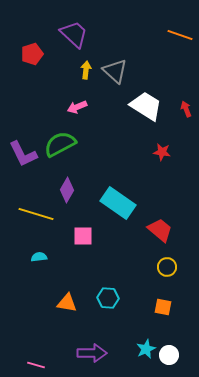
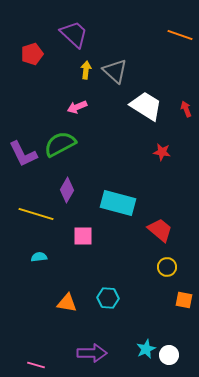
cyan rectangle: rotated 20 degrees counterclockwise
orange square: moved 21 px right, 7 px up
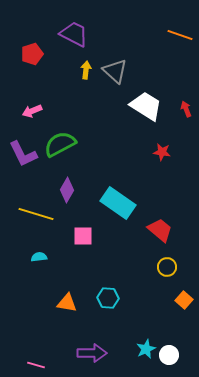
purple trapezoid: rotated 16 degrees counterclockwise
pink arrow: moved 45 px left, 4 px down
cyan rectangle: rotated 20 degrees clockwise
orange square: rotated 30 degrees clockwise
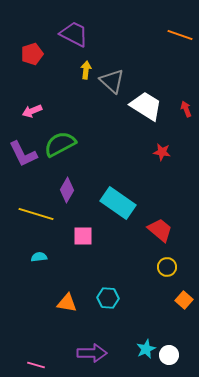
gray triangle: moved 3 px left, 10 px down
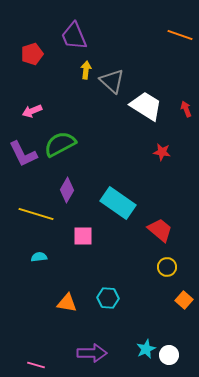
purple trapezoid: moved 2 px down; rotated 140 degrees counterclockwise
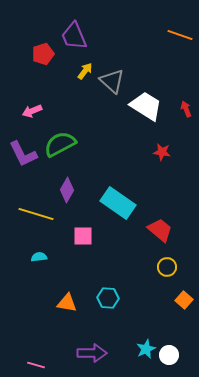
red pentagon: moved 11 px right
yellow arrow: moved 1 px left, 1 px down; rotated 30 degrees clockwise
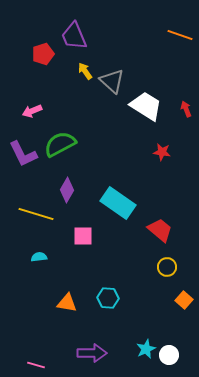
yellow arrow: rotated 72 degrees counterclockwise
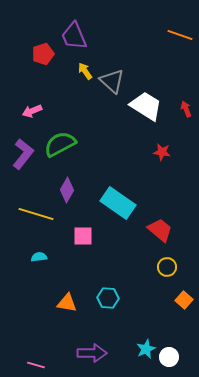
purple L-shape: rotated 116 degrees counterclockwise
white circle: moved 2 px down
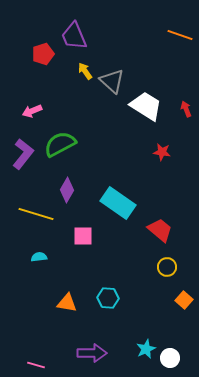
white circle: moved 1 px right, 1 px down
